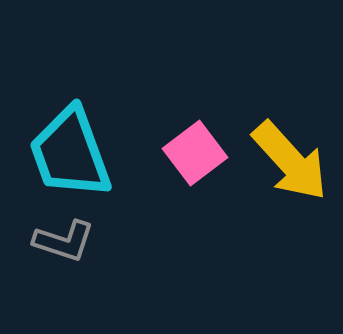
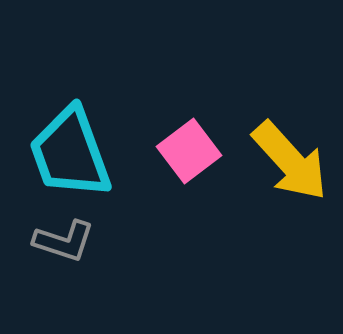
pink square: moved 6 px left, 2 px up
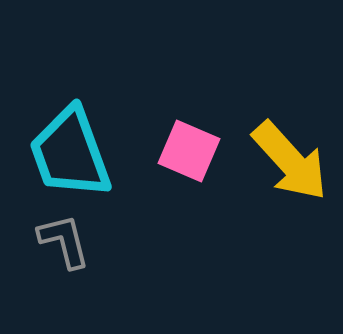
pink square: rotated 30 degrees counterclockwise
gray L-shape: rotated 122 degrees counterclockwise
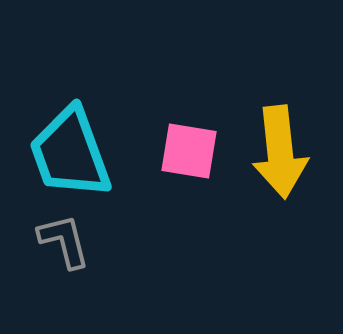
pink square: rotated 14 degrees counterclockwise
yellow arrow: moved 10 px left, 9 px up; rotated 36 degrees clockwise
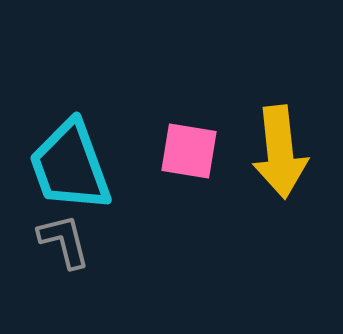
cyan trapezoid: moved 13 px down
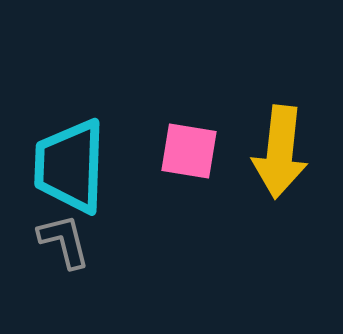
yellow arrow: rotated 12 degrees clockwise
cyan trapezoid: rotated 22 degrees clockwise
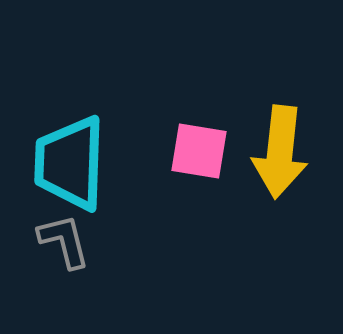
pink square: moved 10 px right
cyan trapezoid: moved 3 px up
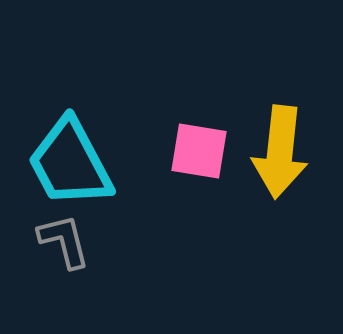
cyan trapezoid: rotated 30 degrees counterclockwise
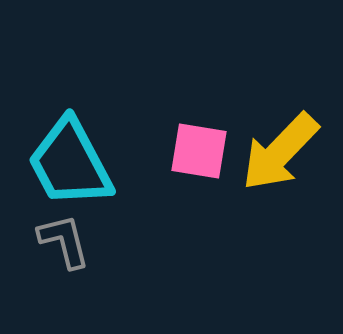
yellow arrow: rotated 38 degrees clockwise
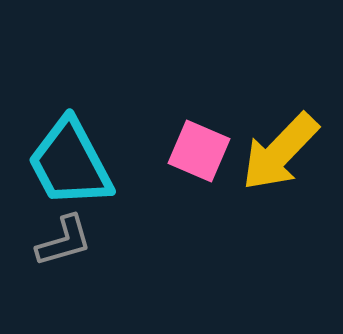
pink square: rotated 14 degrees clockwise
gray L-shape: rotated 88 degrees clockwise
